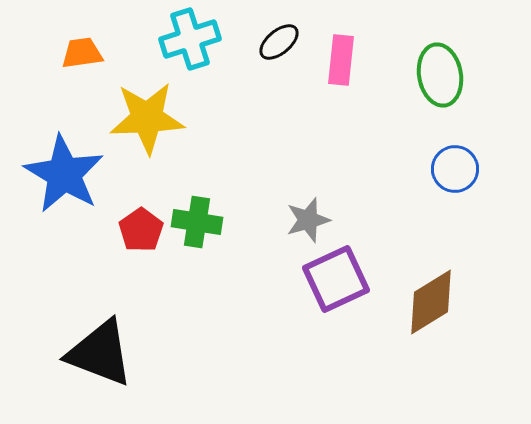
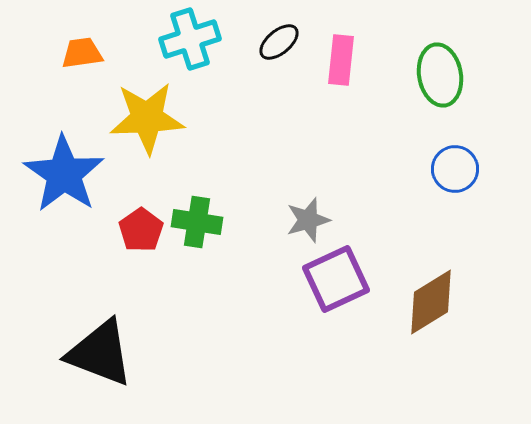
blue star: rotated 4 degrees clockwise
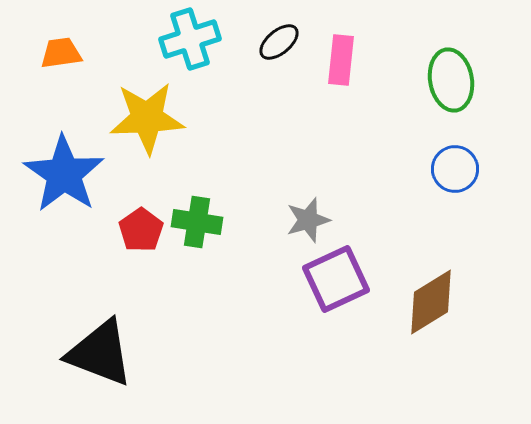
orange trapezoid: moved 21 px left
green ellipse: moved 11 px right, 5 px down
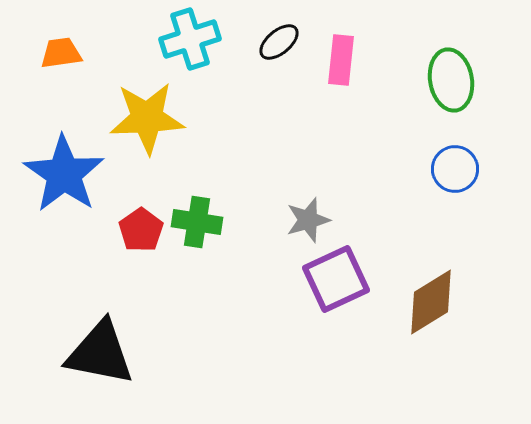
black triangle: rotated 10 degrees counterclockwise
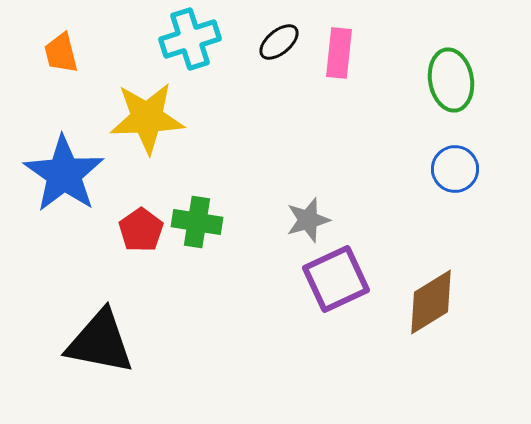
orange trapezoid: rotated 96 degrees counterclockwise
pink rectangle: moved 2 px left, 7 px up
black triangle: moved 11 px up
